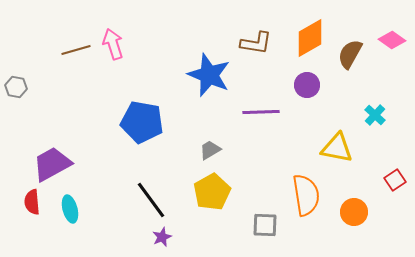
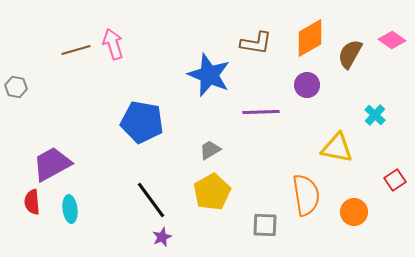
cyan ellipse: rotated 8 degrees clockwise
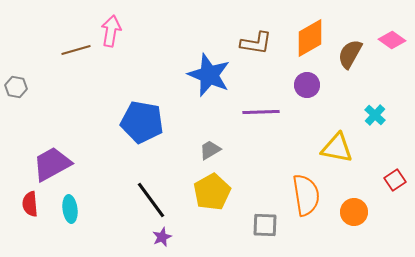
pink arrow: moved 2 px left, 13 px up; rotated 28 degrees clockwise
red semicircle: moved 2 px left, 2 px down
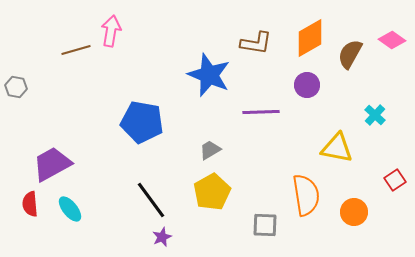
cyan ellipse: rotated 32 degrees counterclockwise
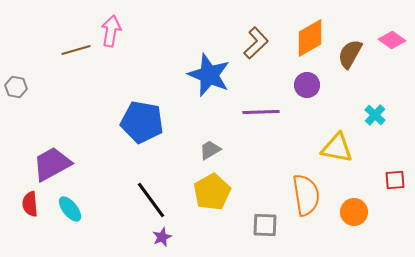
brown L-shape: rotated 52 degrees counterclockwise
red square: rotated 30 degrees clockwise
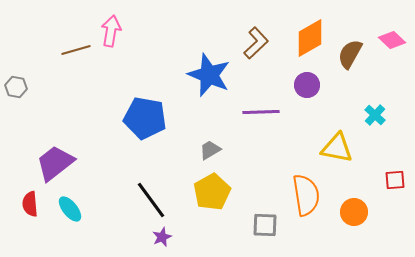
pink diamond: rotated 8 degrees clockwise
blue pentagon: moved 3 px right, 4 px up
purple trapezoid: moved 3 px right, 1 px up; rotated 9 degrees counterclockwise
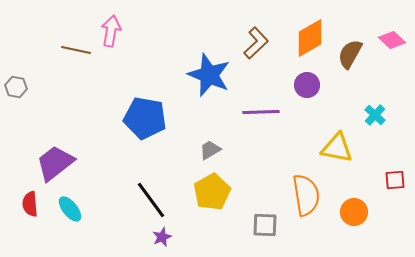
brown line: rotated 28 degrees clockwise
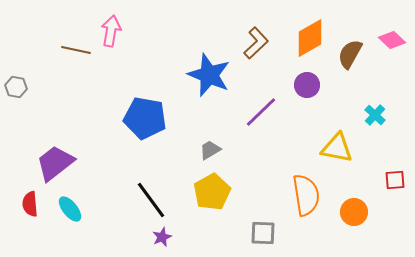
purple line: rotated 42 degrees counterclockwise
gray square: moved 2 px left, 8 px down
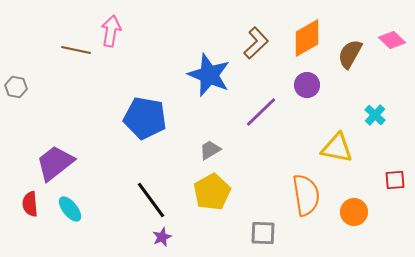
orange diamond: moved 3 px left
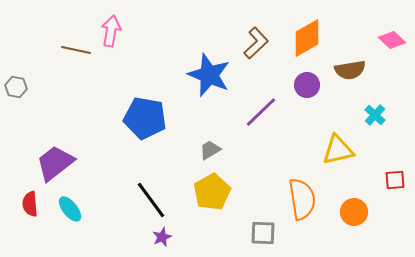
brown semicircle: moved 16 px down; rotated 128 degrees counterclockwise
yellow triangle: moved 1 px right, 2 px down; rotated 24 degrees counterclockwise
orange semicircle: moved 4 px left, 4 px down
